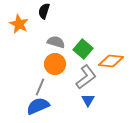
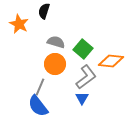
blue triangle: moved 6 px left, 2 px up
blue semicircle: rotated 105 degrees counterclockwise
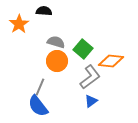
black semicircle: rotated 77 degrees clockwise
orange star: rotated 12 degrees clockwise
orange circle: moved 2 px right, 3 px up
gray L-shape: moved 4 px right
blue triangle: moved 9 px right, 3 px down; rotated 24 degrees clockwise
